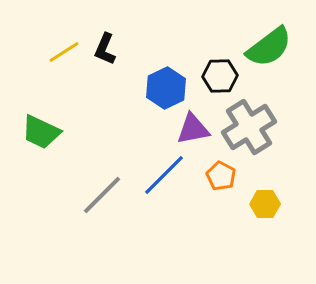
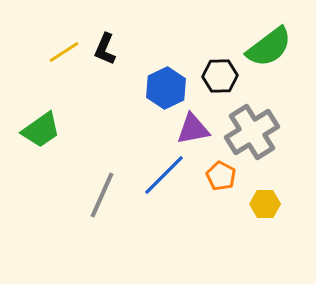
gray cross: moved 3 px right, 5 px down
green trapezoid: moved 2 px up; rotated 60 degrees counterclockwise
gray line: rotated 21 degrees counterclockwise
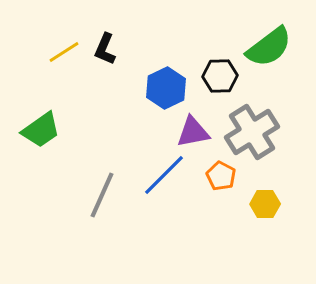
purple triangle: moved 3 px down
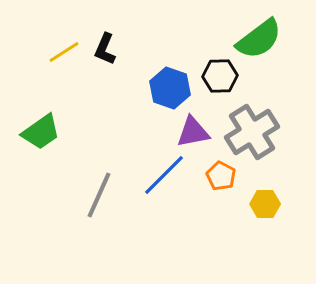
green semicircle: moved 10 px left, 8 px up
blue hexagon: moved 4 px right; rotated 15 degrees counterclockwise
green trapezoid: moved 2 px down
gray line: moved 3 px left
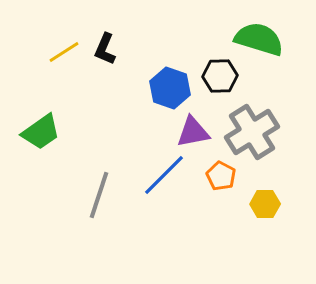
green semicircle: rotated 126 degrees counterclockwise
gray line: rotated 6 degrees counterclockwise
